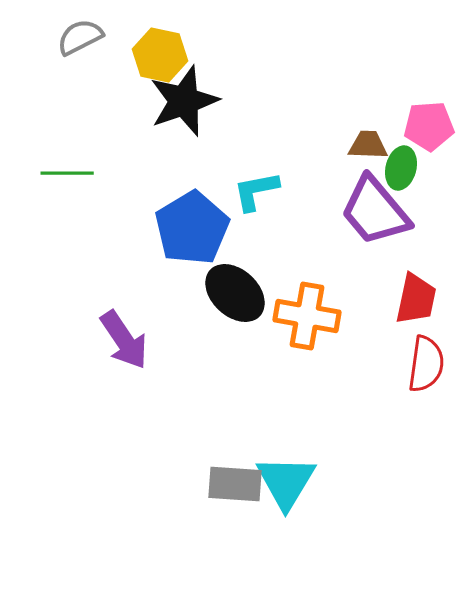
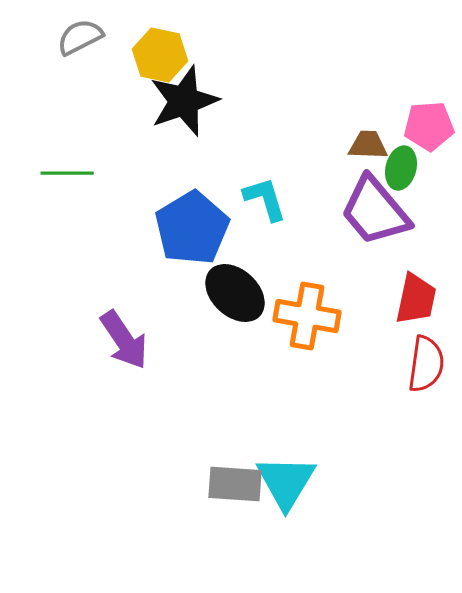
cyan L-shape: moved 9 px right, 8 px down; rotated 84 degrees clockwise
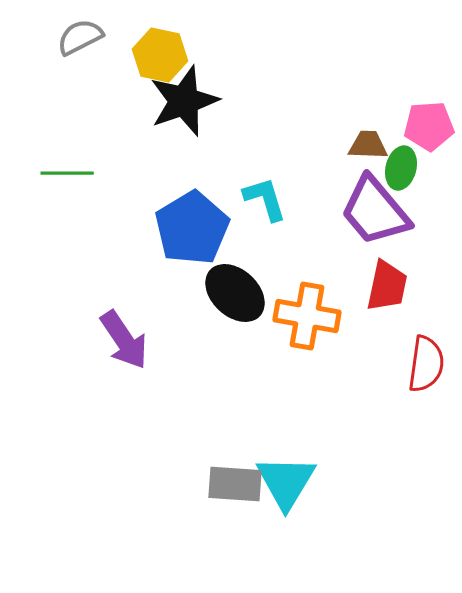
red trapezoid: moved 29 px left, 13 px up
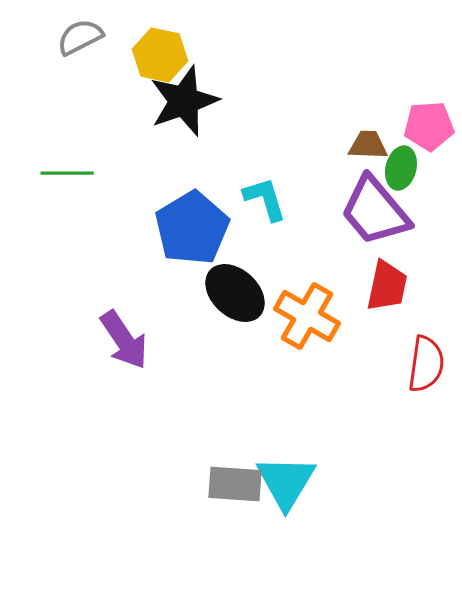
orange cross: rotated 20 degrees clockwise
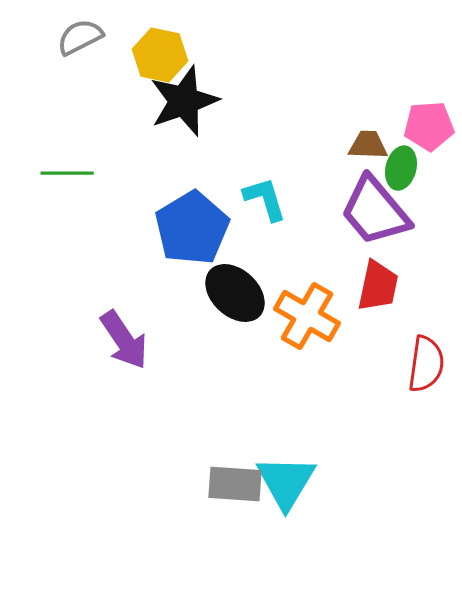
red trapezoid: moved 9 px left
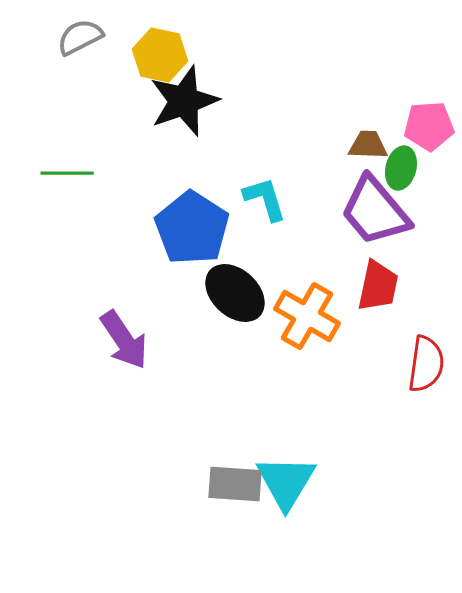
blue pentagon: rotated 8 degrees counterclockwise
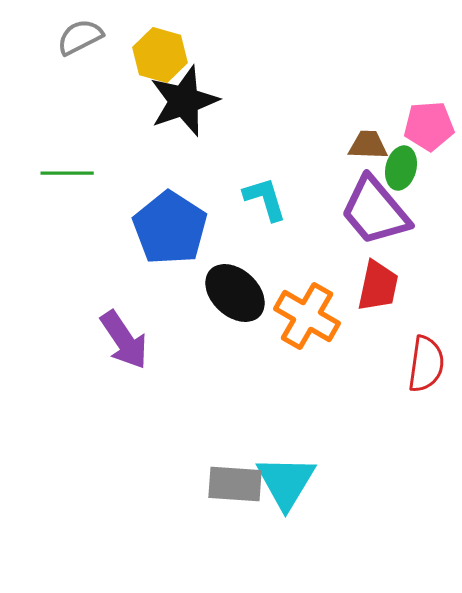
yellow hexagon: rotated 4 degrees clockwise
blue pentagon: moved 22 px left
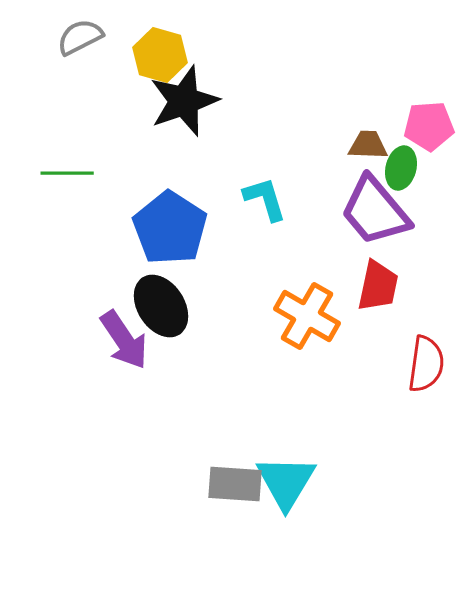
black ellipse: moved 74 px left, 13 px down; rotated 14 degrees clockwise
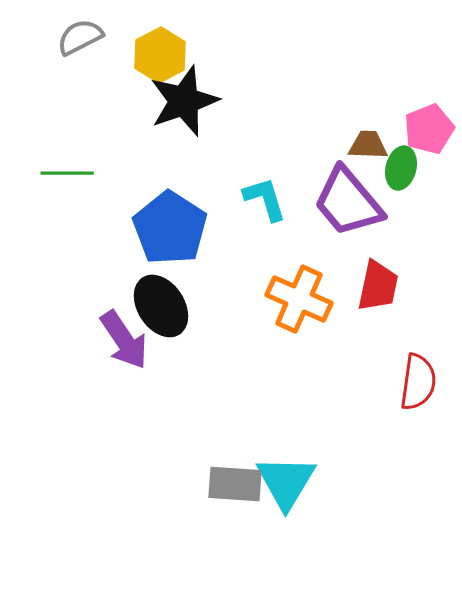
yellow hexagon: rotated 16 degrees clockwise
pink pentagon: moved 3 px down; rotated 18 degrees counterclockwise
purple trapezoid: moved 27 px left, 9 px up
orange cross: moved 8 px left, 17 px up; rotated 6 degrees counterclockwise
red semicircle: moved 8 px left, 18 px down
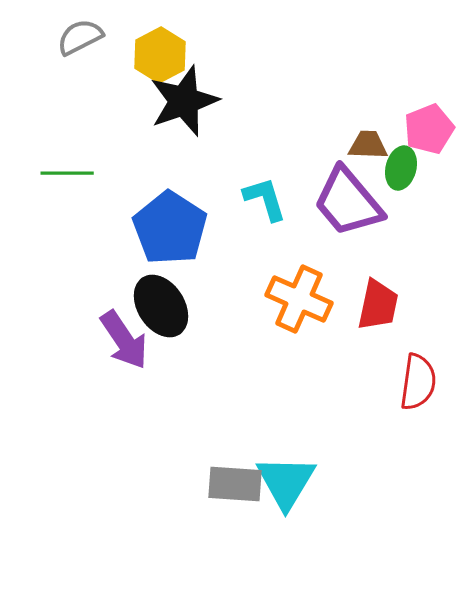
red trapezoid: moved 19 px down
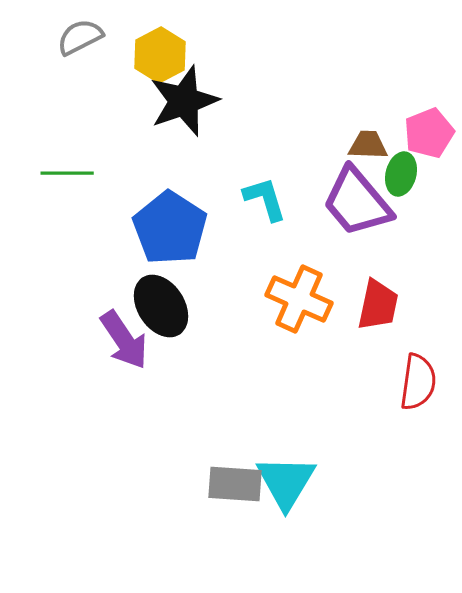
pink pentagon: moved 4 px down
green ellipse: moved 6 px down
purple trapezoid: moved 9 px right
